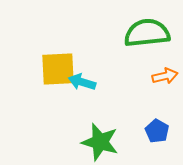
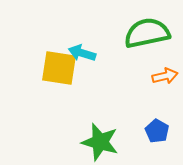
green semicircle: rotated 6 degrees counterclockwise
yellow square: moved 1 px right, 1 px up; rotated 12 degrees clockwise
cyan arrow: moved 29 px up
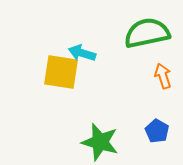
yellow square: moved 2 px right, 4 px down
orange arrow: moved 2 px left; rotated 95 degrees counterclockwise
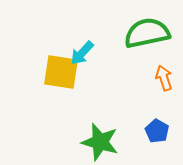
cyan arrow: rotated 64 degrees counterclockwise
orange arrow: moved 1 px right, 2 px down
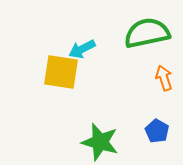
cyan arrow: moved 4 px up; rotated 20 degrees clockwise
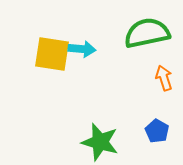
cyan arrow: rotated 148 degrees counterclockwise
yellow square: moved 9 px left, 18 px up
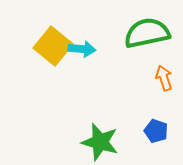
yellow square: moved 1 px right, 8 px up; rotated 30 degrees clockwise
blue pentagon: moved 1 px left; rotated 10 degrees counterclockwise
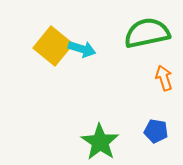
cyan arrow: rotated 12 degrees clockwise
blue pentagon: rotated 10 degrees counterclockwise
green star: rotated 18 degrees clockwise
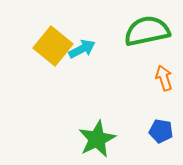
green semicircle: moved 2 px up
cyan arrow: rotated 44 degrees counterclockwise
blue pentagon: moved 5 px right
green star: moved 3 px left, 3 px up; rotated 12 degrees clockwise
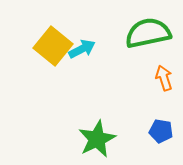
green semicircle: moved 1 px right, 2 px down
